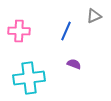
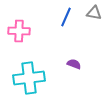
gray triangle: moved 3 px up; rotated 35 degrees clockwise
blue line: moved 14 px up
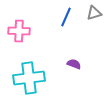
gray triangle: rotated 28 degrees counterclockwise
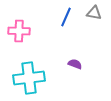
gray triangle: rotated 28 degrees clockwise
purple semicircle: moved 1 px right
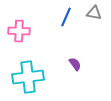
purple semicircle: rotated 32 degrees clockwise
cyan cross: moved 1 px left, 1 px up
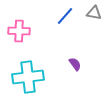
blue line: moved 1 px left, 1 px up; rotated 18 degrees clockwise
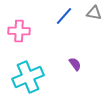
blue line: moved 1 px left
cyan cross: rotated 16 degrees counterclockwise
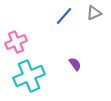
gray triangle: rotated 35 degrees counterclockwise
pink cross: moved 3 px left, 11 px down; rotated 25 degrees counterclockwise
cyan cross: moved 1 px right, 1 px up
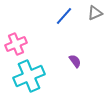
gray triangle: moved 1 px right
pink cross: moved 2 px down
purple semicircle: moved 3 px up
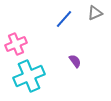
blue line: moved 3 px down
